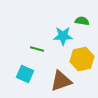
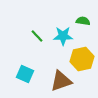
green semicircle: moved 1 px right
green line: moved 13 px up; rotated 32 degrees clockwise
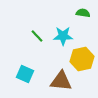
green semicircle: moved 8 px up
brown triangle: rotated 25 degrees clockwise
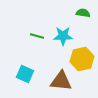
green line: rotated 32 degrees counterclockwise
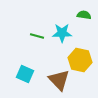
green semicircle: moved 1 px right, 2 px down
cyan star: moved 1 px left, 3 px up
yellow hexagon: moved 2 px left, 1 px down; rotated 25 degrees clockwise
brown triangle: moved 2 px left, 1 px up; rotated 40 degrees clockwise
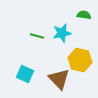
cyan star: rotated 12 degrees counterclockwise
brown triangle: moved 1 px up
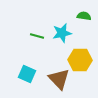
green semicircle: moved 1 px down
yellow hexagon: rotated 10 degrees counterclockwise
cyan square: moved 2 px right
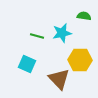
cyan square: moved 10 px up
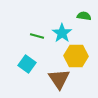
cyan star: rotated 24 degrees counterclockwise
yellow hexagon: moved 4 px left, 4 px up
cyan square: rotated 12 degrees clockwise
brown triangle: rotated 10 degrees clockwise
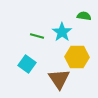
cyan star: moved 1 px up
yellow hexagon: moved 1 px right, 1 px down
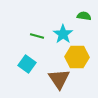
cyan star: moved 1 px right, 2 px down
